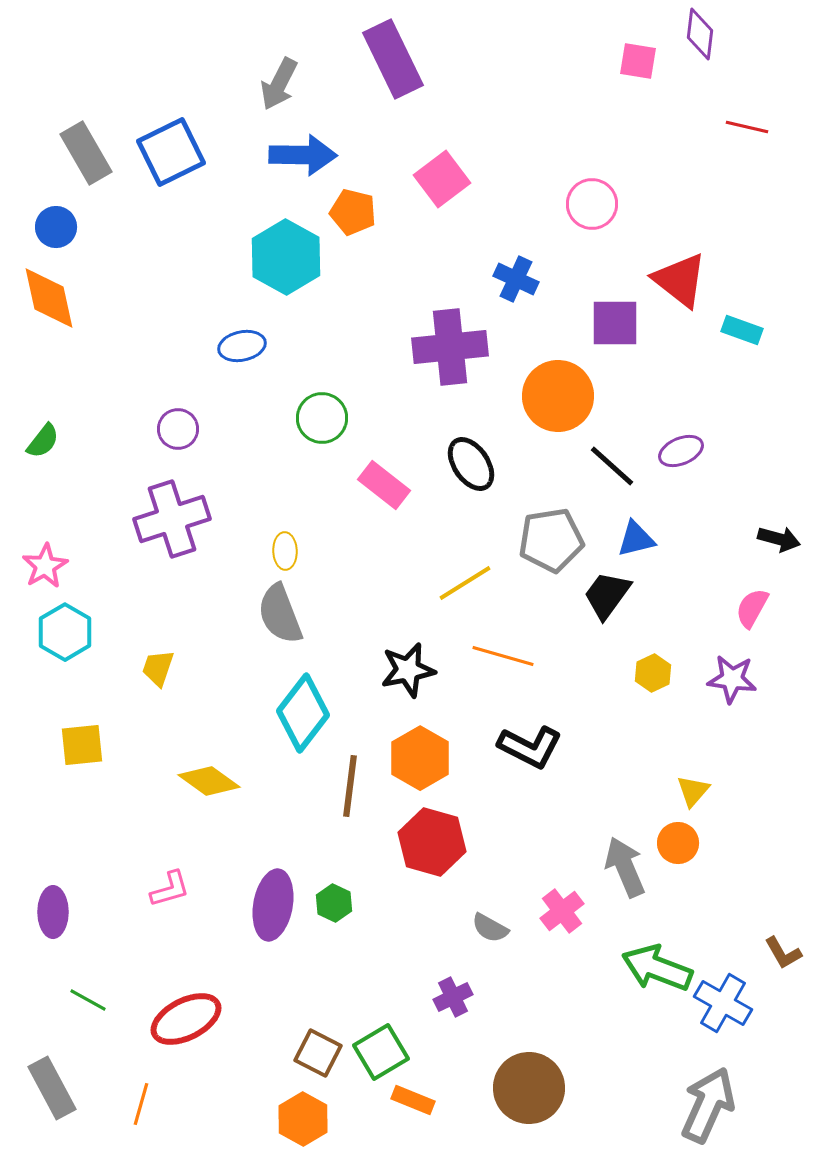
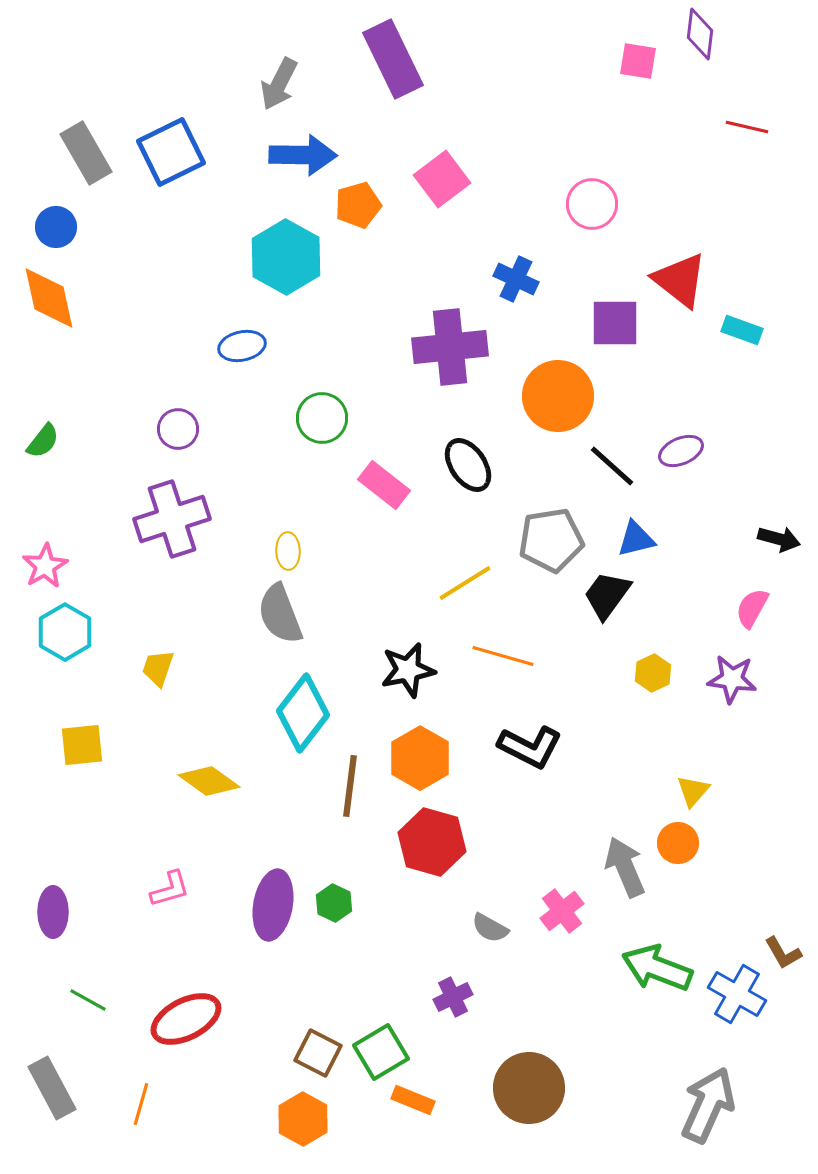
orange pentagon at (353, 212): moved 5 px right, 7 px up; rotated 30 degrees counterclockwise
black ellipse at (471, 464): moved 3 px left, 1 px down
yellow ellipse at (285, 551): moved 3 px right
blue cross at (723, 1003): moved 14 px right, 9 px up
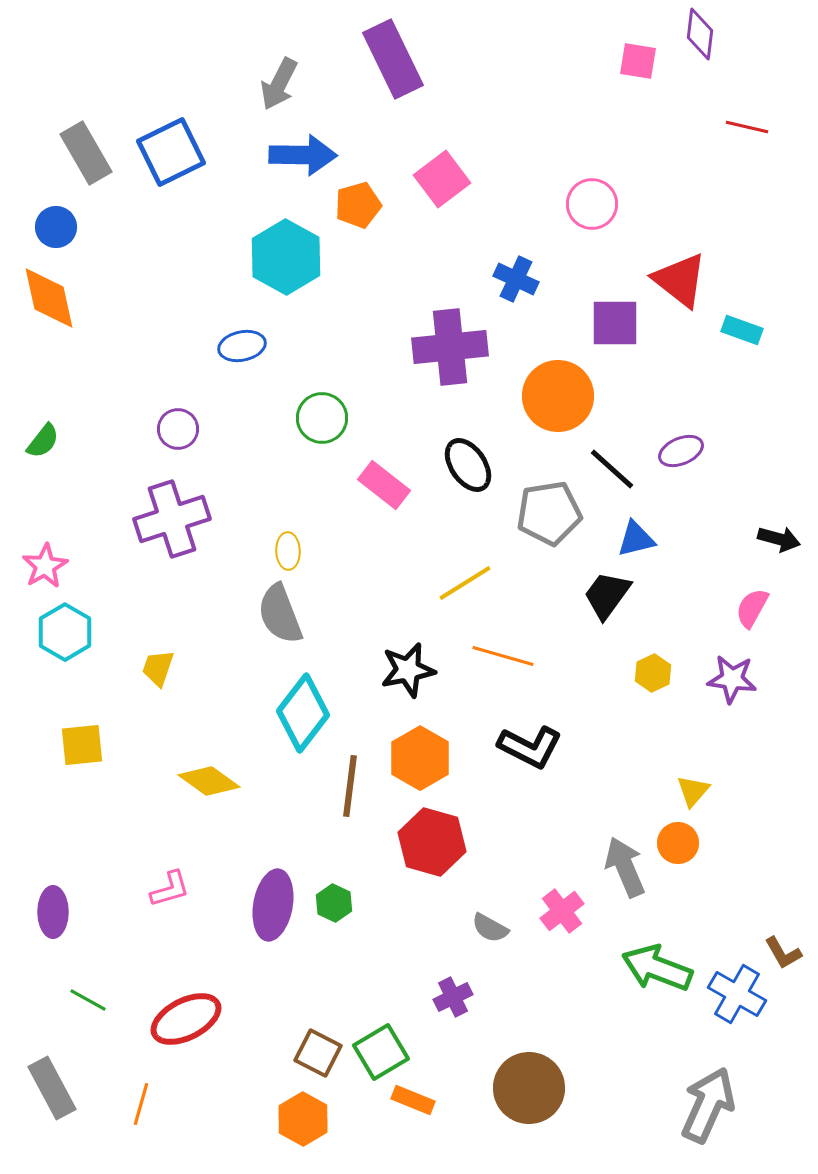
black line at (612, 466): moved 3 px down
gray pentagon at (551, 540): moved 2 px left, 27 px up
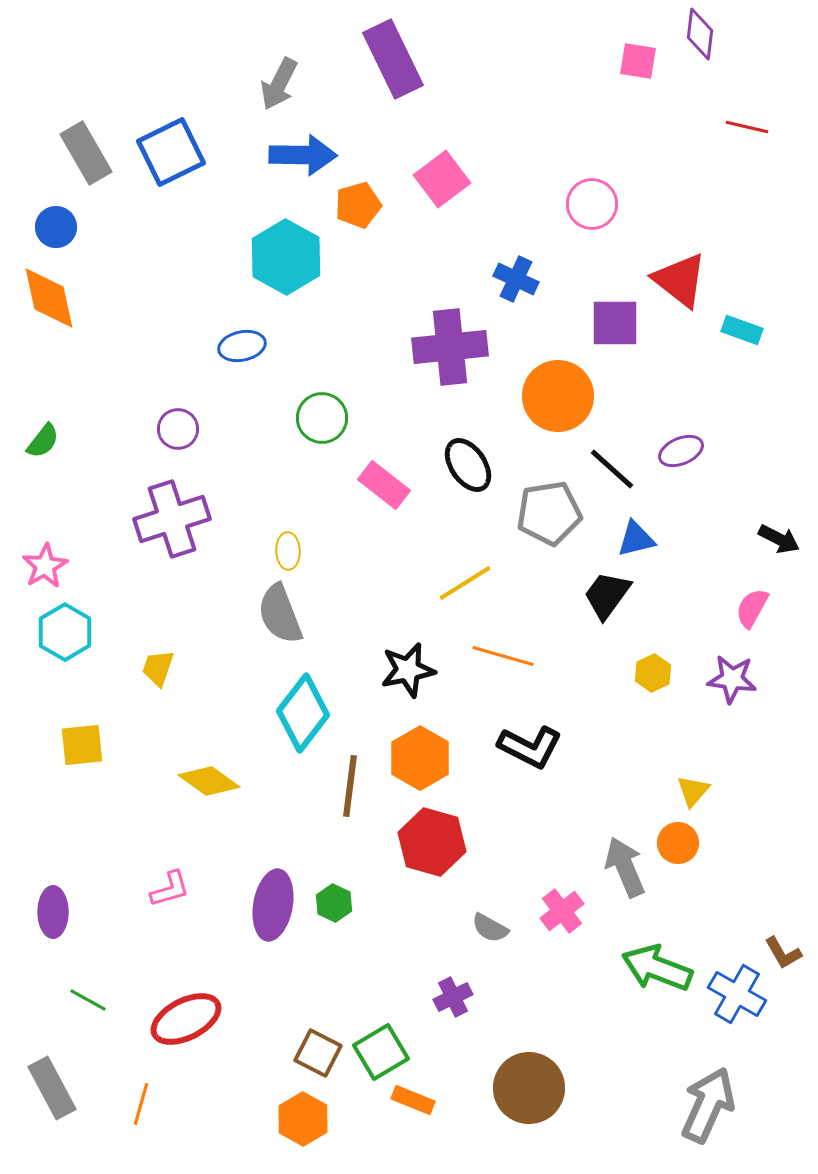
black arrow at (779, 539): rotated 12 degrees clockwise
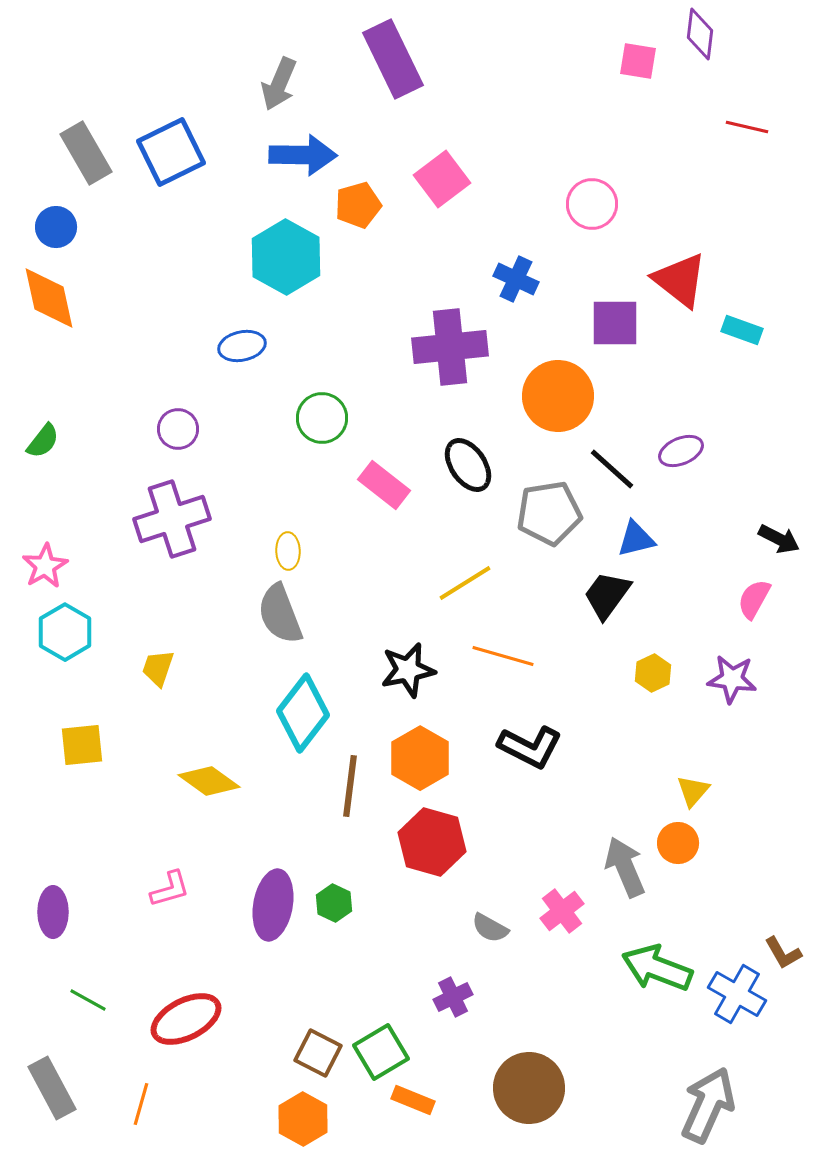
gray arrow at (279, 84): rotated 4 degrees counterclockwise
pink semicircle at (752, 608): moved 2 px right, 9 px up
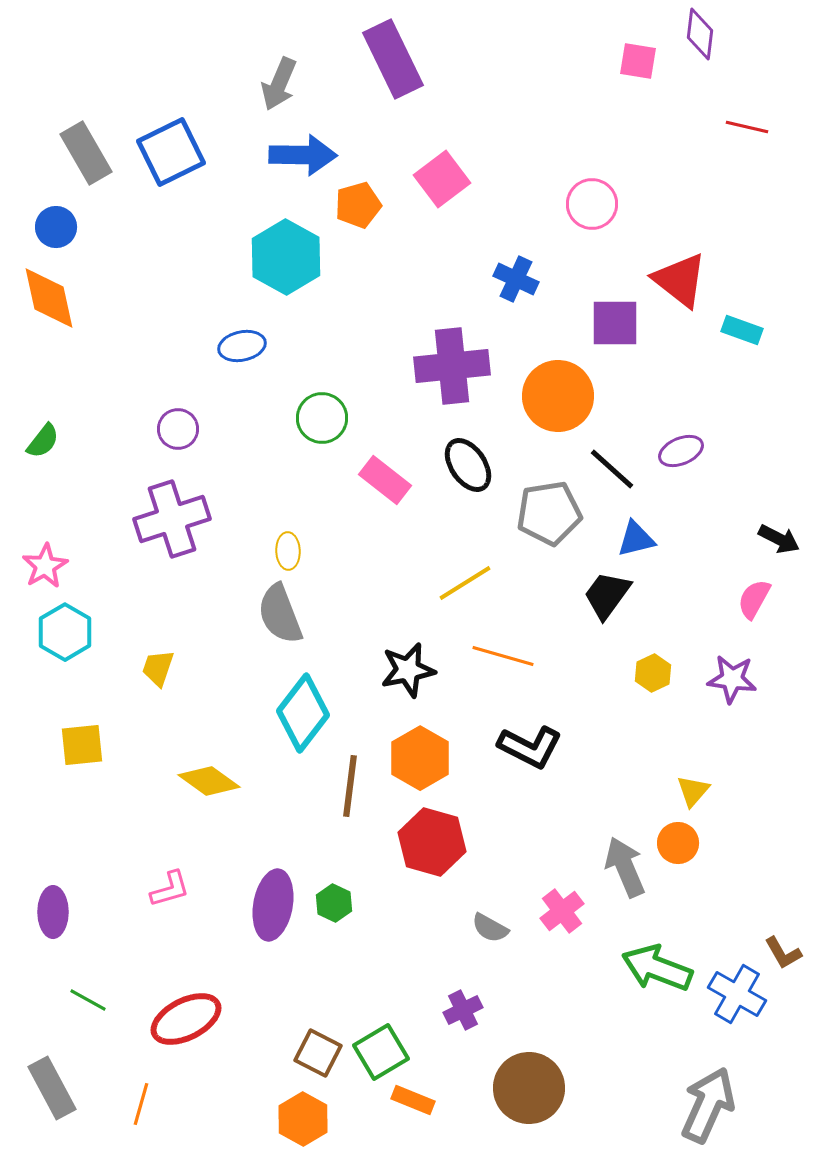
purple cross at (450, 347): moved 2 px right, 19 px down
pink rectangle at (384, 485): moved 1 px right, 5 px up
purple cross at (453, 997): moved 10 px right, 13 px down
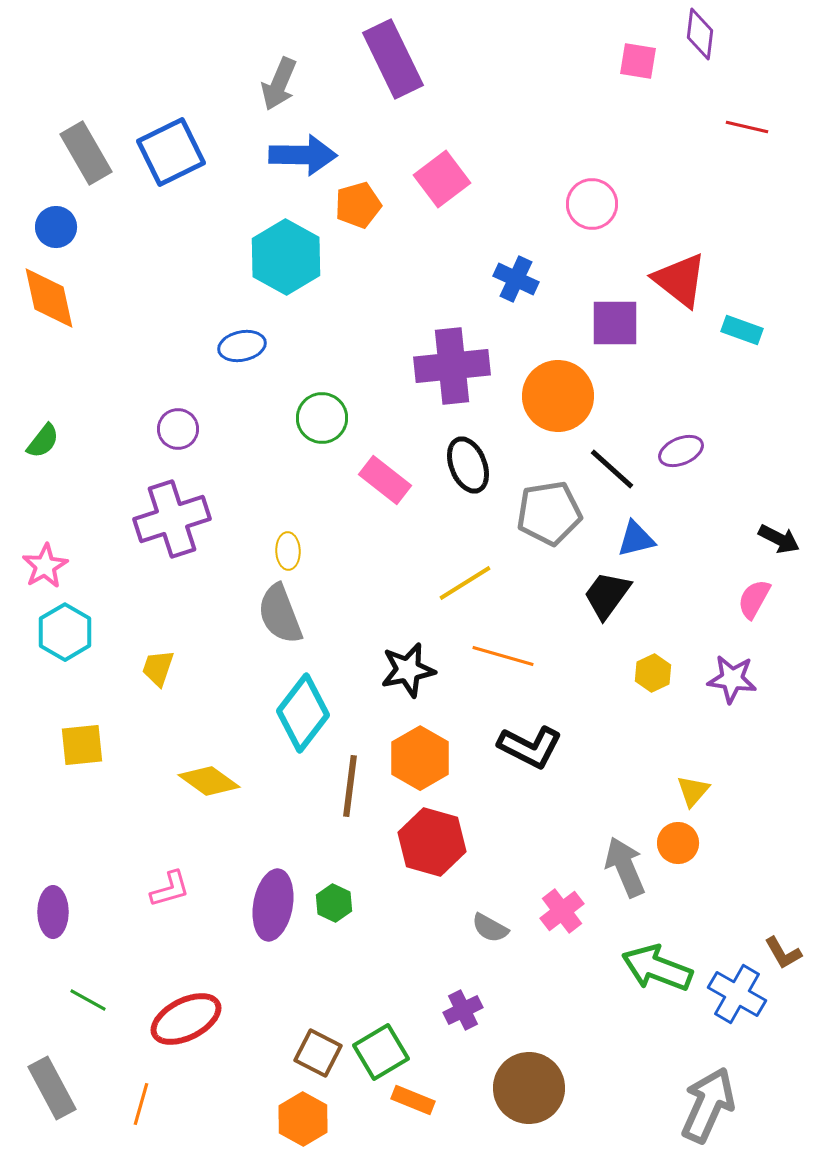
black ellipse at (468, 465): rotated 12 degrees clockwise
